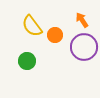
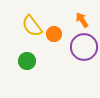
orange circle: moved 1 px left, 1 px up
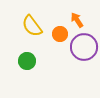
orange arrow: moved 5 px left
orange circle: moved 6 px right
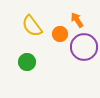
green circle: moved 1 px down
